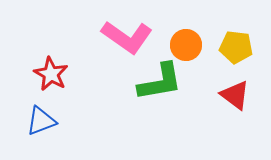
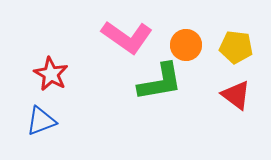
red triangle: moved 1 px right
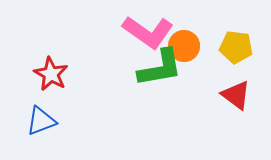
pink L-shape: moved 21 px right, 5 px up
orange circle: moved 2 px left, 1 px down
green L-shape: moved 14 px up
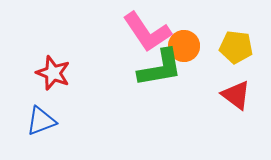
pink L-shape: moved 1 px left; rotated 21 degrees clockwise
red star: moved 2 px right, 1 px up; rotated 8 degrees counterclockwise
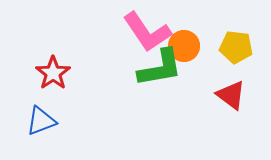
red star: rotated 16 degrees clockwise
red triangle: moved 5 px left
